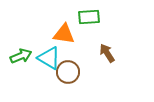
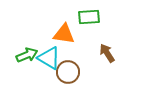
green arrow: moved 6 px right, 1 px up
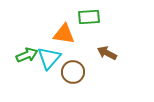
brown arrow: rotated 30 degrees counterclockwise
cyan triangle: rotated 40 degrees clockwise
brown circle: moved 5 px right
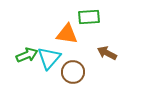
orange triangle: moved 3 px right
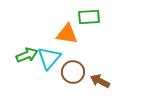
brown arrow: moved 7 px left, 28 px down
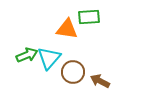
orange triangle: moved 5 px up
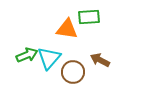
brown arrow: moved 21 px up
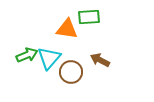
brown circle: moved 2 px left
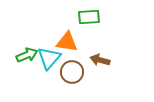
orange triangle: moved 13 px down
brown arrow: rotated 12 degrees counterclockwise
brown circle: moved 1 px right
